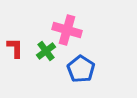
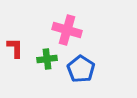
green cross: moved 1 px right, 8 px down; rotated 30 degrees clockwise
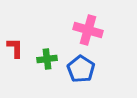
pink cross: moved 21 px right
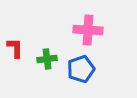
pink cross: rotated 12 degrees counterclockwise
blue pentagon: rotated 20 degrees clockwise
